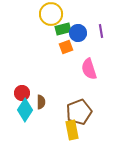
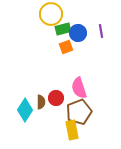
pink semicircle: moved 10 px left, 19 px down
red circle: moved 34 px right, 5 px down
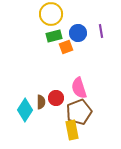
green rectangle: moved 9 px left, 7 px down
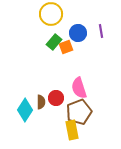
green rectangle: moved 6 px down; rotated 35 degrees counterclockwise
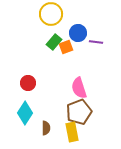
purple line: moved 5 px left, 11 px down; rotated 72 degrees counterclockwise
red circle: moved 28 px left, 15 px up
brown semicircle: moved 5 px right, 26 px down
cyan diamond: moved 3 px down
yellow rectangle: moved 2 px down
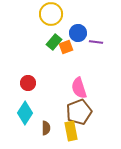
yellow rectangle: moved 1 px left, 1 px up
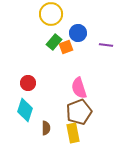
purple line: moved 10 px right, 3 px down
cyan diamond: moved 3 px up; rotated 15 degrees counterclockwise
yellow rectangle: moved 2 px right, 2 px down
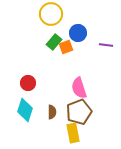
brown semicircle: moved 6 px right, 16 px up
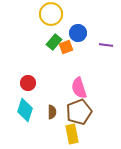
yellow rectangle: moved 1 px left, 1 px down
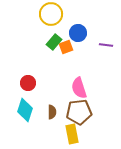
brown pentagon: rotated 15 degrees clockwise
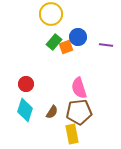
blue circle: moved 4 px down
red circle: moved 2 px left, 1 px down
brown semicircle: rotated 32 degrees clockwise
